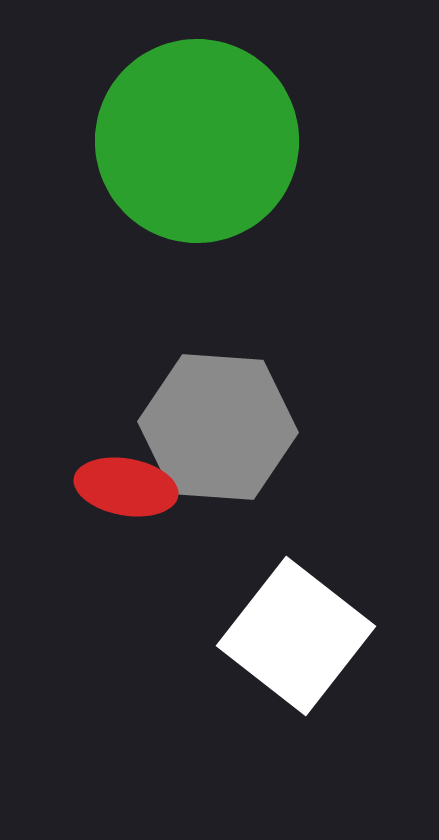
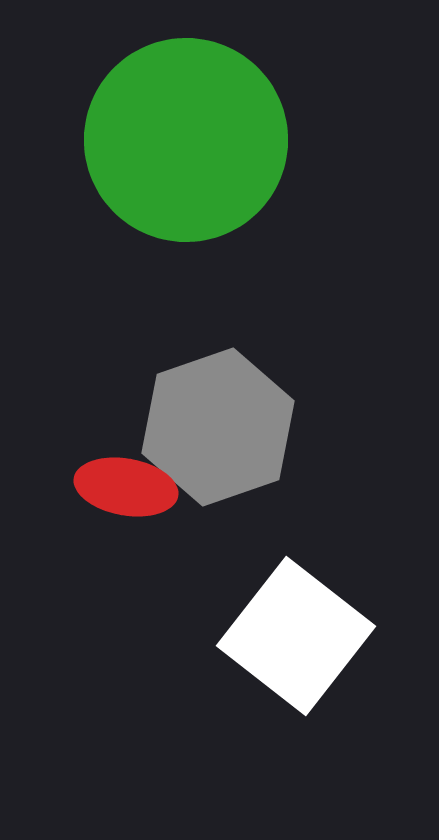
green circle: moved 11 px left, 1 px up
gray hexagon: rotated 23 degrees counterclockwise
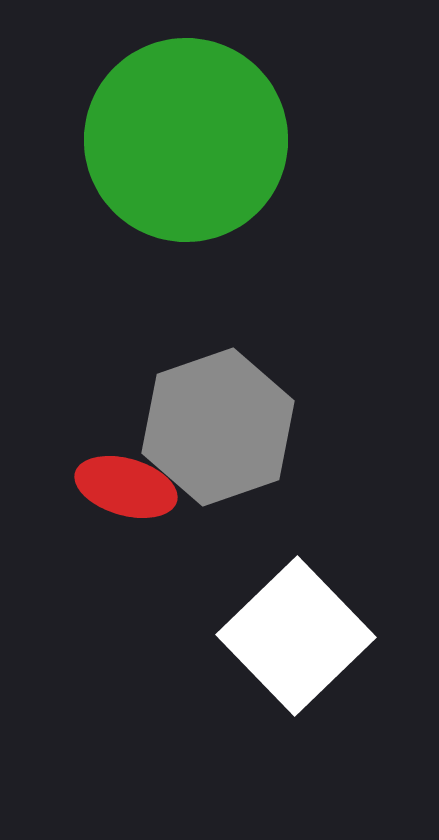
red ellipse: rotated 6 degrees clockwise
white square: rotated 8 degrees clockwise
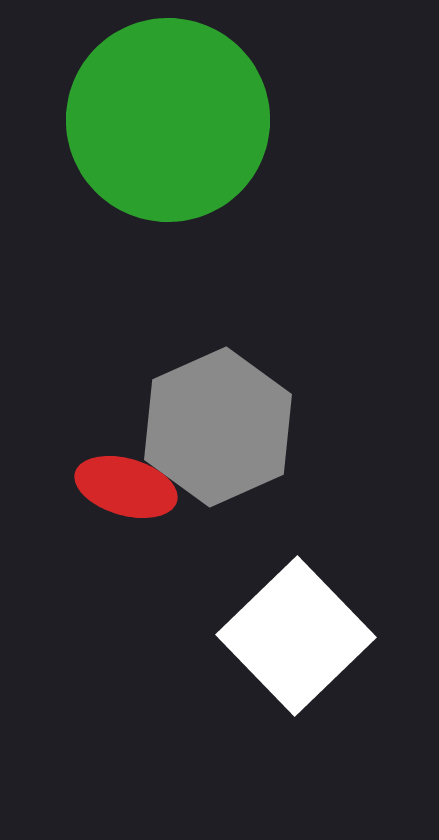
green circle: moved 18 px left, 20 px up
gray hexagon: rotated 5 degrees counterclockwise
